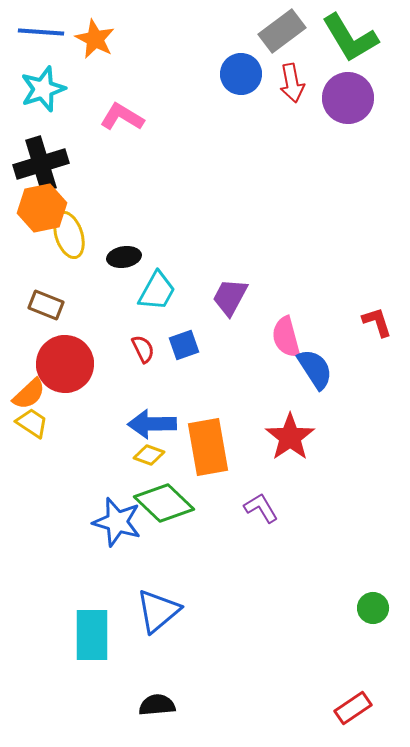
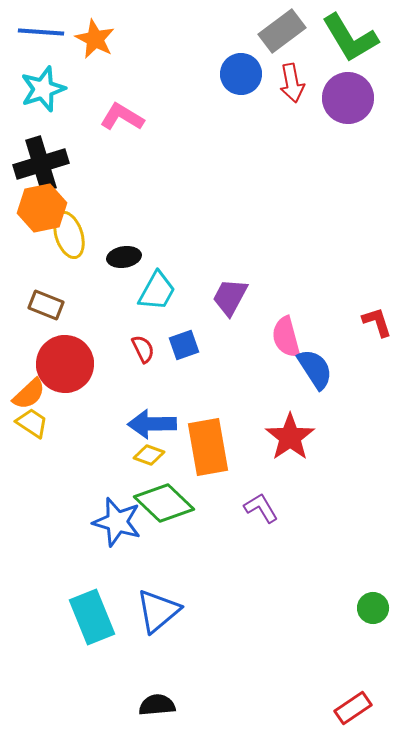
cyan rectangle: moved 18 px up; rotated 22 degrees counterclockwise
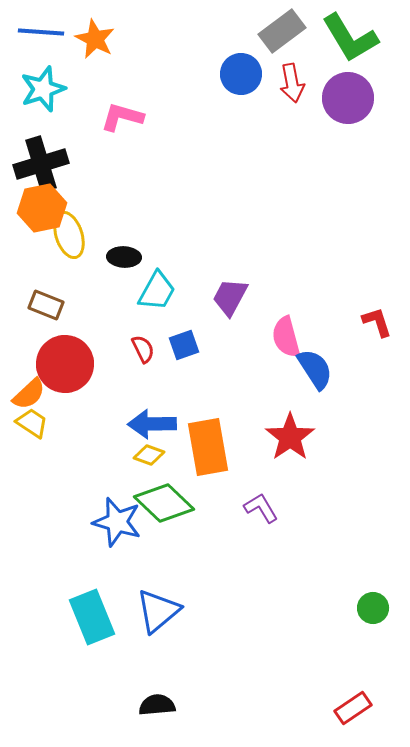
pink L-shape: rotated 15 degrees counterclockwise
black ellipse: rotated 12 degrees clockwise
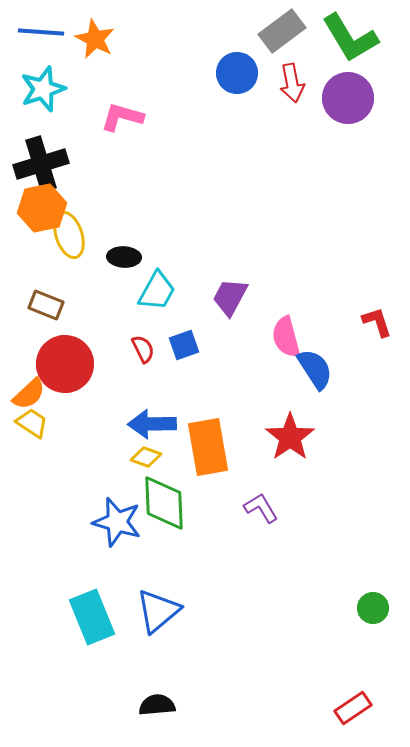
blue circle: moved 4 px left, 1 px up
yellow diamond: moved 3 px left, 2 px down
green diamond: rotated 44 degrees clockwise
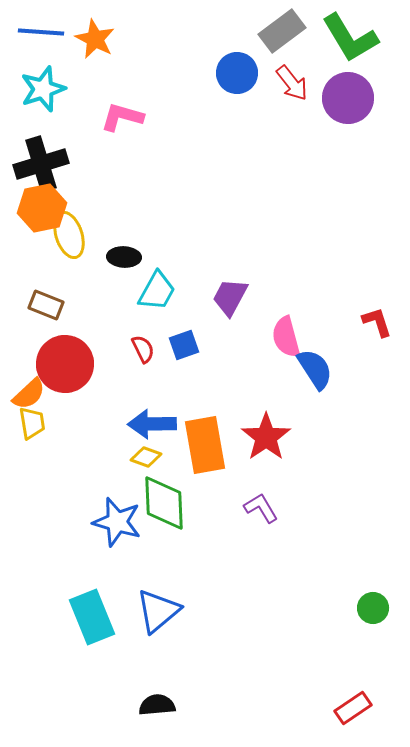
red arrow: rotated 27 degrees counterclockwise
yellow trapezoid: rotated 48 degrees clockwise
red star: moved 24 px left
orange rectangle: moved 3 px left, 2 px up
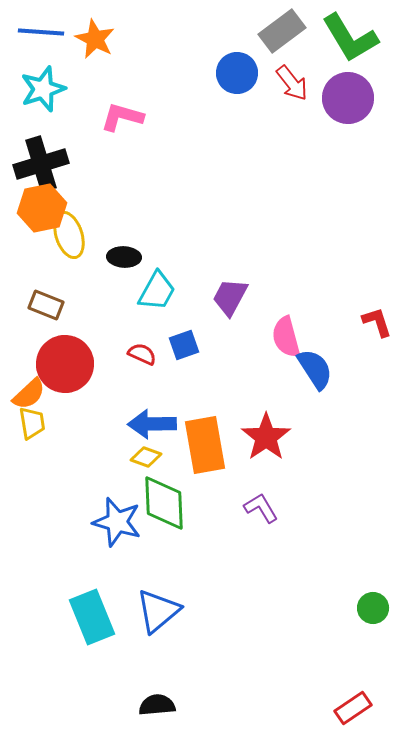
red semicircle: moved 1 px left, 5 px down; rotated 40 degrees counterclockwise
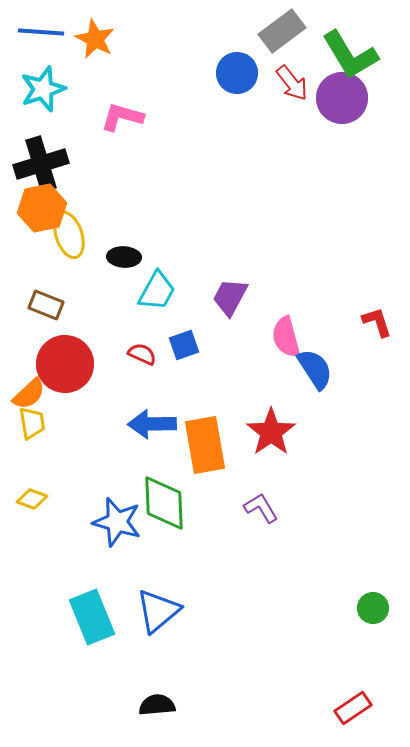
green L-shape: moved 17 px down
purple circle: moved 6 px left
red star: moved 5 px right, 5 px up
yellow diamond: moved 114 px left, 42 px down
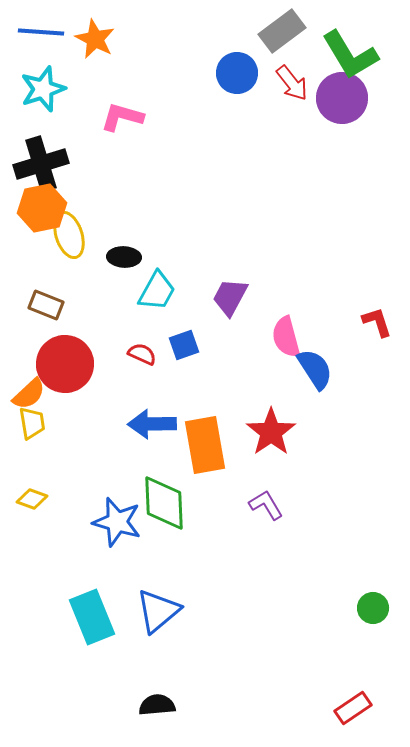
purple L-shape: moved 5 px right, 3 px up
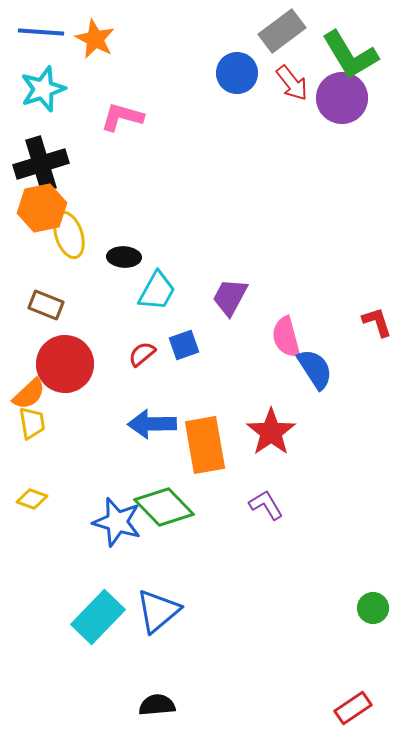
red semicircle: rotated 64 degrees counterclockwise
green diamond: moved 4 px down; rotated 42 degrees counterclockwise
cyan rectangle: moved 6 px right; rotated 66 degrees clockwise
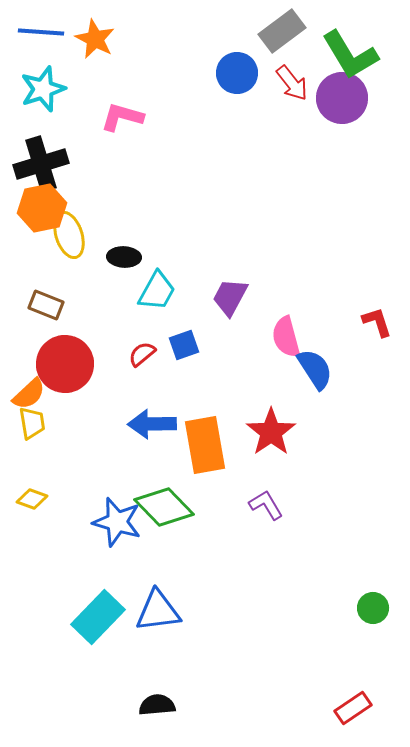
blue triangle: rotated 33 degrees clockwise
